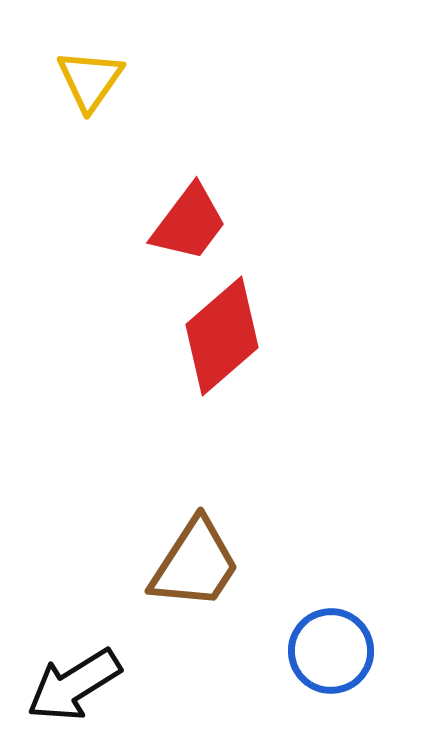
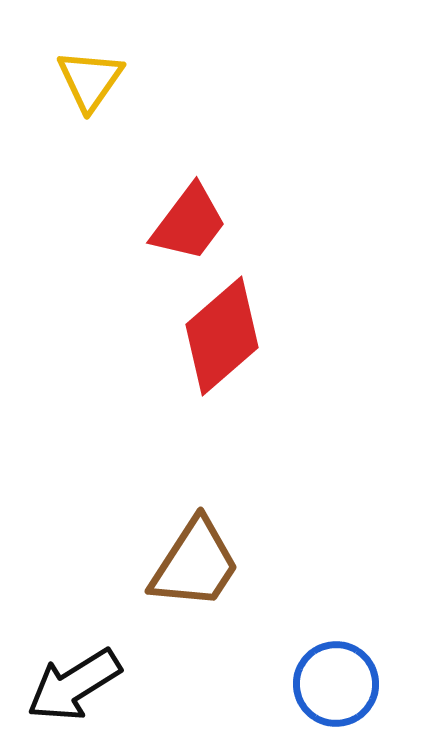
blue circle: moved 5 px right, 33 px down
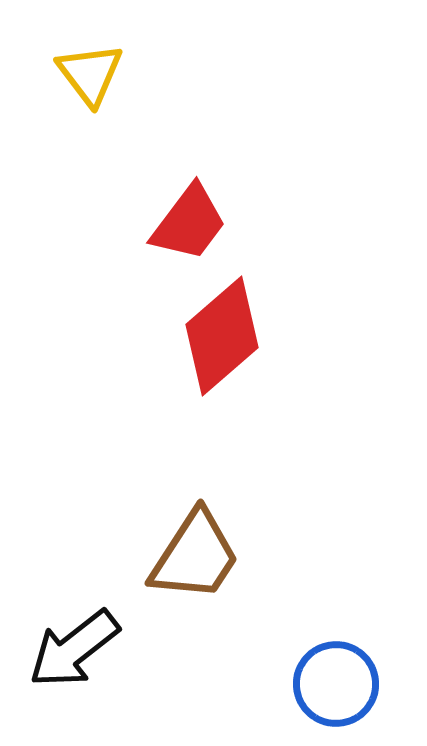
yellow triangle: moved 6 px up; rotated 12 degrees counterclockwise
brown trapezoid: moved 8 px up
black arrow: moved 36 px up; rotated 6 degrees counterclockwise
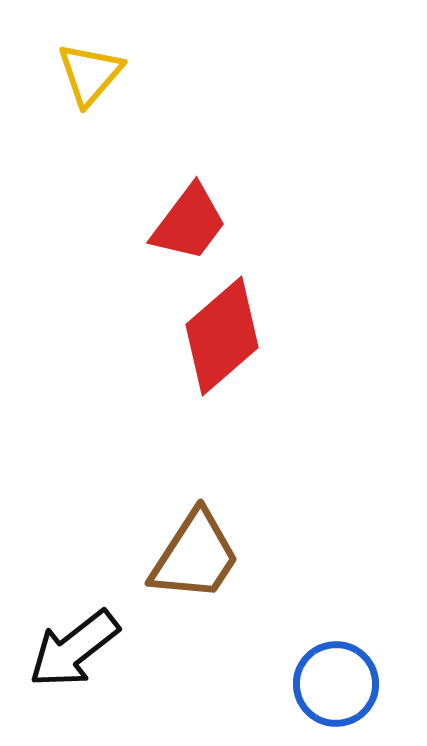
yellow triangle: rotated 18 degrees clockwise
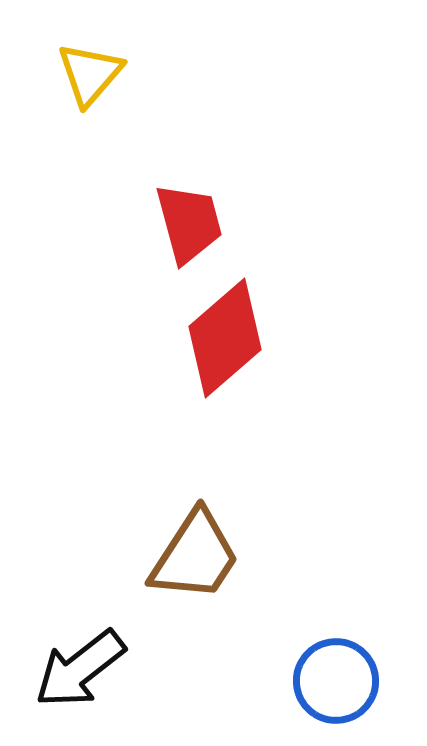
red trapezoid: rotated 52 degrees counterclockwise
red diamond: moved 3 px right, 2 px down
black arrow: moved 6 px right, 20 px down
blue circle: moved 3 px up
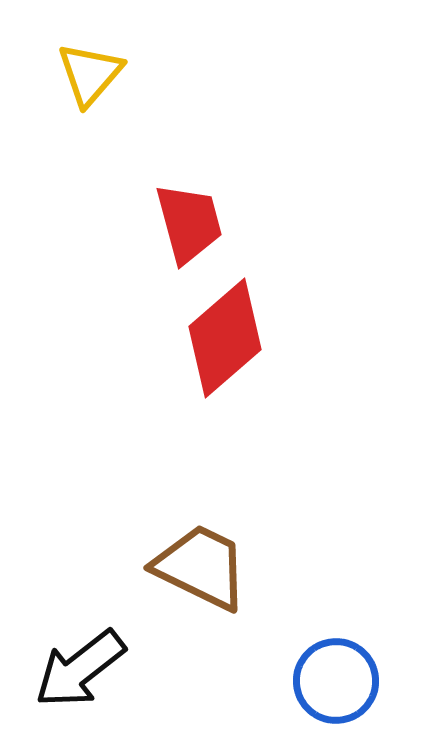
brown trapezoid: moved 6 px right, 11 px down; rotated 97 degrees counterclockwise
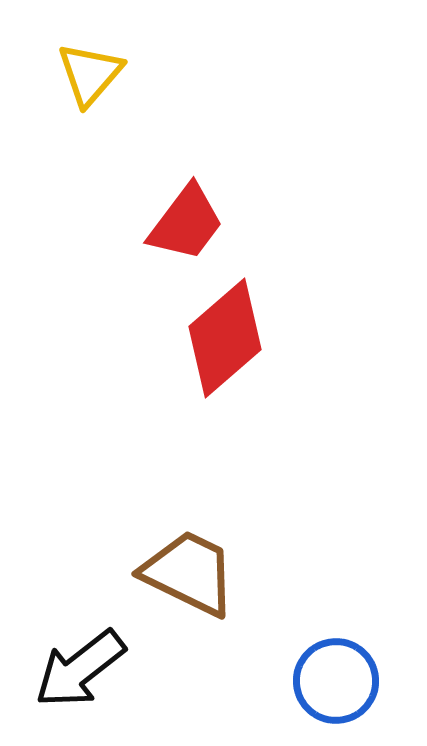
red trapezoid: moved 3 px left; rotated 52 degrees clockwise
brown trapezoid: moved 12 px left, 6 px down
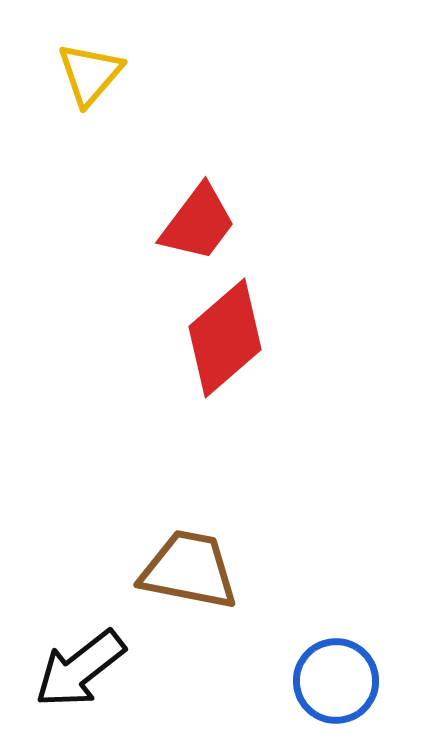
red trapezoid: moved 12 px right
brown trapezoid: moved 3 px up; rotated 15 degrees counterclockwise
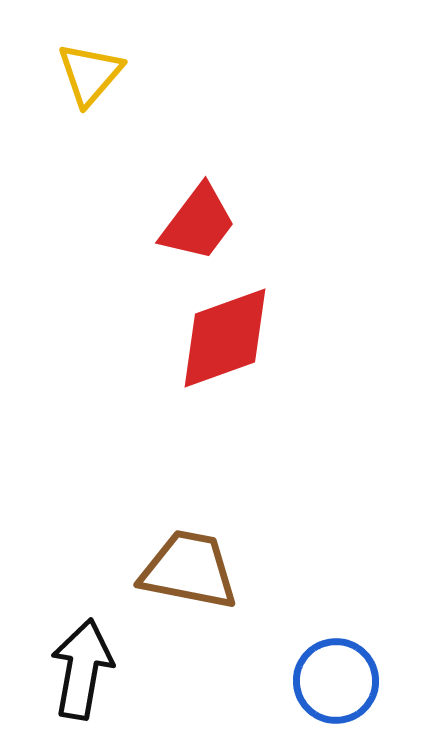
red diamond: rotated 21 degrees clockwise
black arrow: moved 2 px right; rotated 138 degrees clockwise
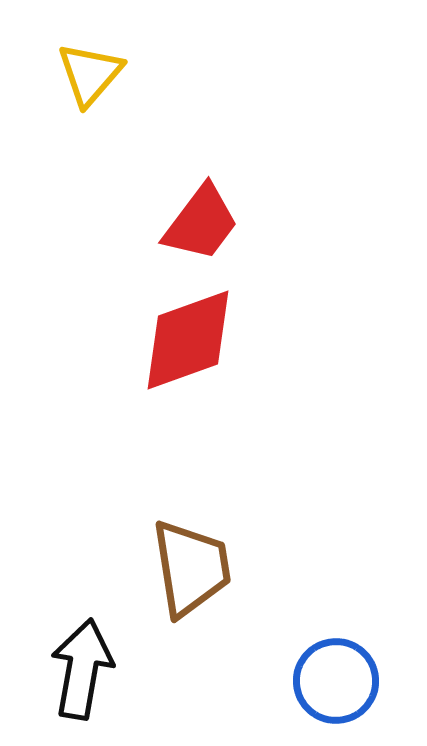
red trapezoid: moved 3 px right
red diamond: moved 37 px left, 2 px down
brown trapezoid: moved 2 px right, 2 px up; rotated 70 degrees clockwise
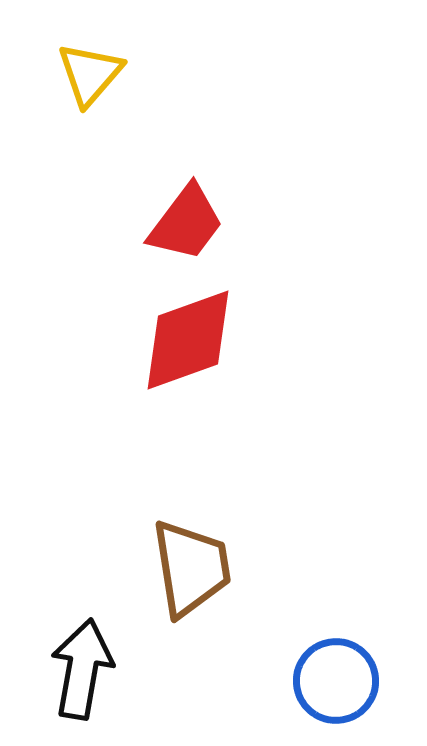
red trapezoid: moved 15 px left
